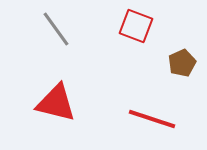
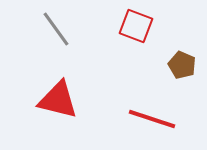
brown pentagon: moved 2 px down; rotated 24 degrees counterclockwise
red triangle: moved 2 px right, 3 px up
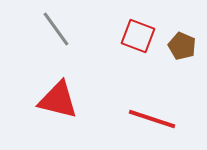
red square: moved 2 px right, 10 px down
brown pentagon: moved 19 px up
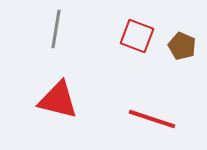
gray line: rotated 45 degrees clockwise
red square: moved 1 px left
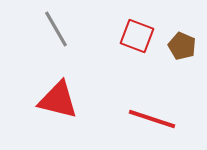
gray line: rotated 39 degrees counterclockwise
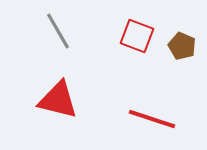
gray line: moved 2 px right, 2 px down
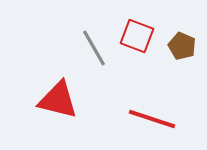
gray line: moved 36 px right, 17 px down
